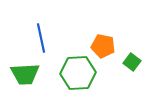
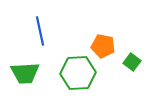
blue line: moved 1 px left, 7 px up
green trapezoid: moved 1 px up
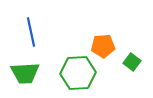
blue line: moved 9 px left, 1 px down
orange pentagon: rotated 15 degrees counterclockwise
